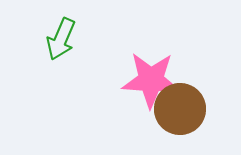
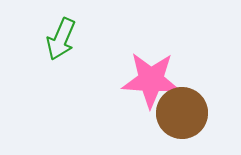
brown circle: moved 2 px right, 4 px down
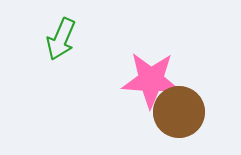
brown circle: moved 3 px left, 1 px up
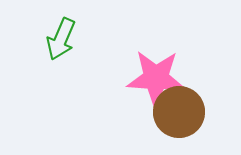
pink star: moved 5 px right, 2 px up
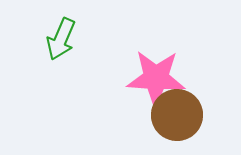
brown circle: moved 2 px left, 3 px down
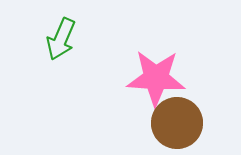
brown circle: moved 8 px down
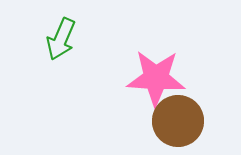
brown circle: moved 1 px right, 2 px up
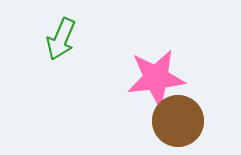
pink star: rotated 10 degrees counterclockwise
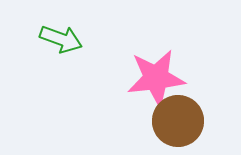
green arrow: rotated 93 degrees counterclockwise
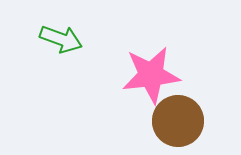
pink star: moved 5 px left, 3 px up
